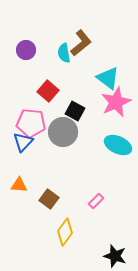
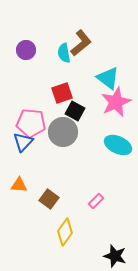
red square: moved 14 px right, 2 px down; rotated 30 degrees clockwise
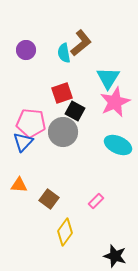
cyan triangle: rotated 25 degrees clockwise
pink star: moved 1 px left
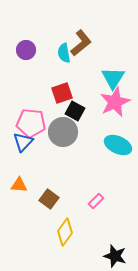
cyan triangle: moved 5 px right
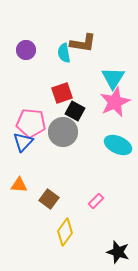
brown L-shape: moved 2 px right; rotated 48 degrees clockwise
black star: moved 3 px right, 4 px up
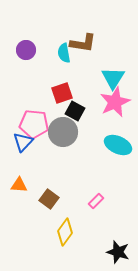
pink pentagon: moved 3 px right, 1 px down
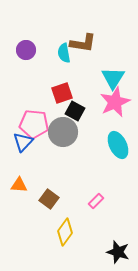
cyan ellipse: rotated 40 degrees clockwise
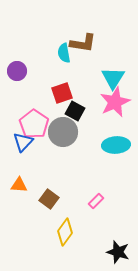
purple circle: moved 9 px left, 21 px down
pink pentagon: rotated 28 degrees clockwise
cyan ellipse: moved 2 px left; rotated 68 degrees counterclockwise
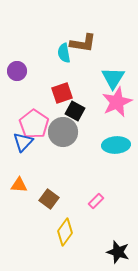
pink star: moved 2 px right
